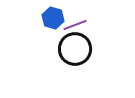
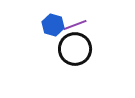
blue hexagon: moved 7 px down
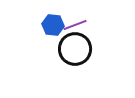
blue hexagon: rotated 10 degrees counterclockwise
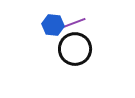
purple line: moved 1 px left, 2 px up
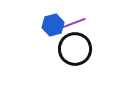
blue hexagon: rotated 20 degrees counterclockwise
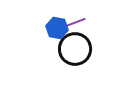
blue hexagon: moved 4 px right, 3 px down; rotated 25 degrees clockwise
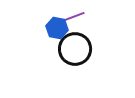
purple line: moved 1 px left, 6 px up
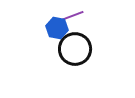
purple line: moved 1 px left, 1 px up
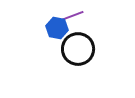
black circle: moved 3 px right
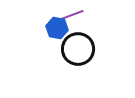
purple line: moved 1 px up
